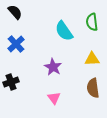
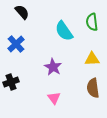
black semicircle: moved 7 px right
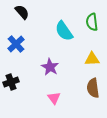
purple star: moved 3 px left
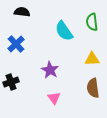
black semicircle: rotated 42 degrees counterclockwise
purple star: moved 3 px down
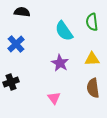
purple star: moved 10 px right, 7 px up
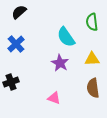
black semicircle: moved 3 px left; rotated 49 degrees counterclockwise
cyan semicircle: moved 2 px right, 6 px down
pink triangle: rotated 32 degrees counterclockwise
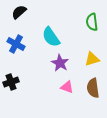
cyan semicircle: moved 15 px left
blue cross: rotated 18 degrees counterclockwise
yellow triangle: rotated 14 degrees counterclockwise
pink triangle: moved 13 px right, 11 px up
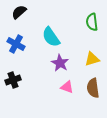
black cross: moved 2 px right, 2 px up
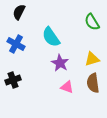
black semicircle: rotated 21 degrees counterclockwise
green semicircle: rotated 24 degrees counterclockwise
brown semicircle: moved 5 px up
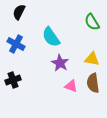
yellow triangle: rotated 28 degrees clockwise
pink triangle: moved 4 px right, 1 px up
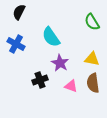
black cross: moved 27 px right
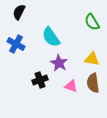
purple star: moved 1 px left
